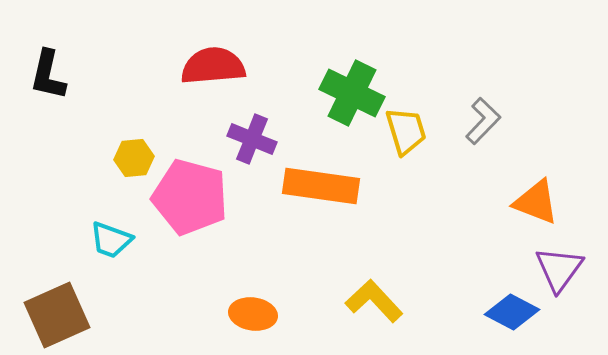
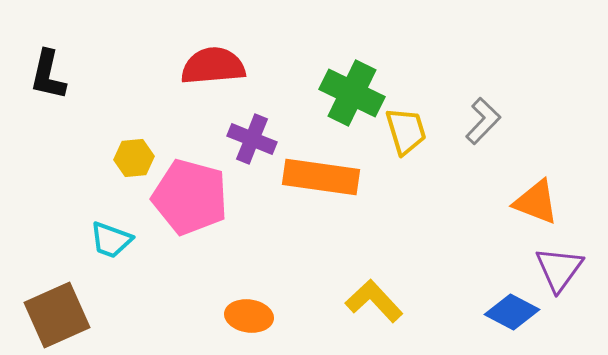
orange rectangle: moved 9 px up
orange ellipse: moved 4 px left, 2 px down
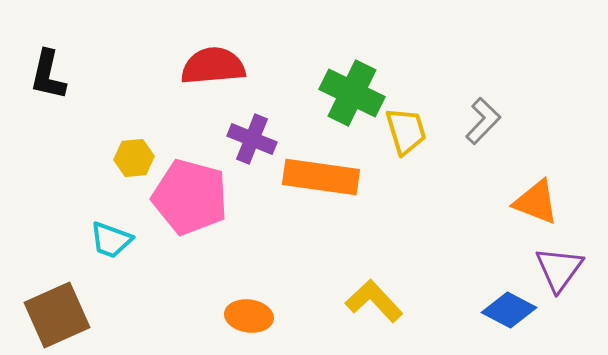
blue diamond: moved 3 px left, 2 px up
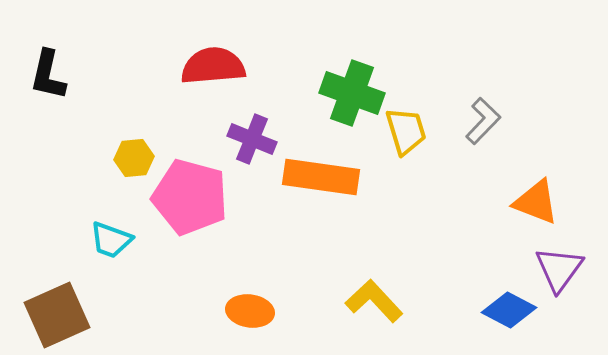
green cross: rotated 6 degrees counterclockwise
orange ellipse: moved 1 px right, 5 px up
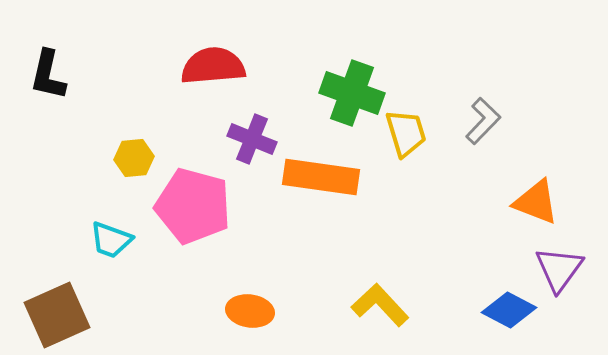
yellow trapezoid: moved 2 px down
pink pentagon: moved 3 px right, 9 px down
yellow L-shape: moved 6 px right, 4 px down
